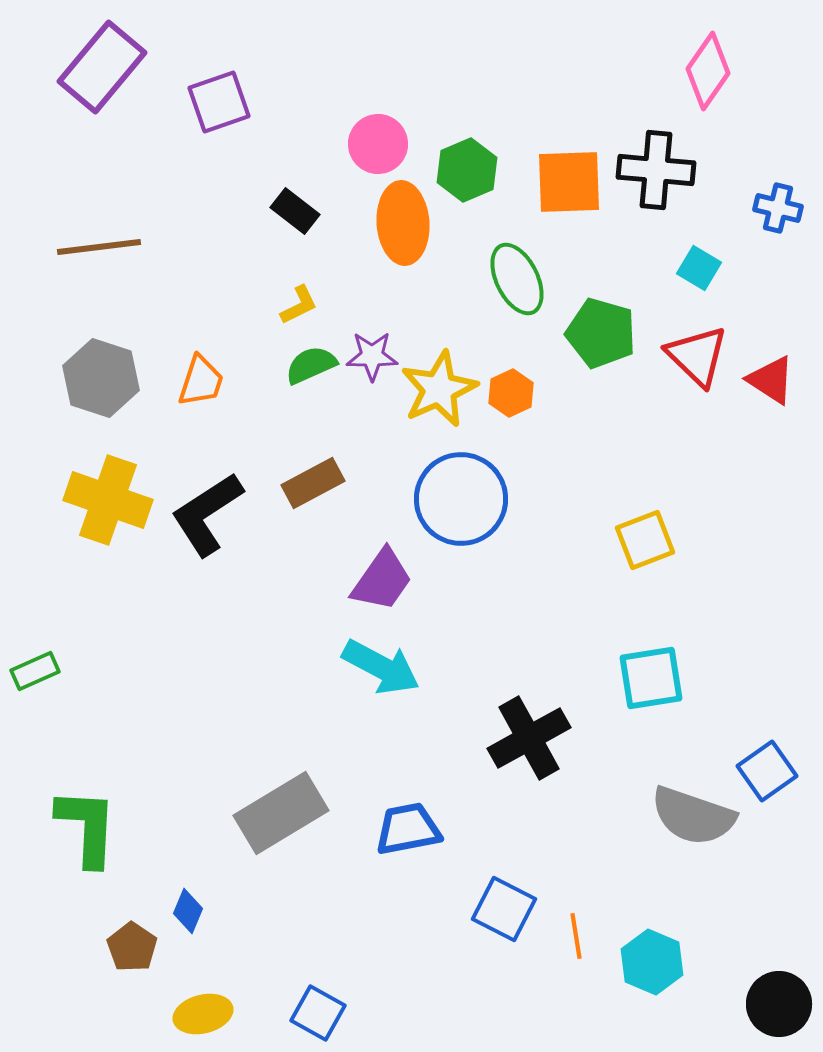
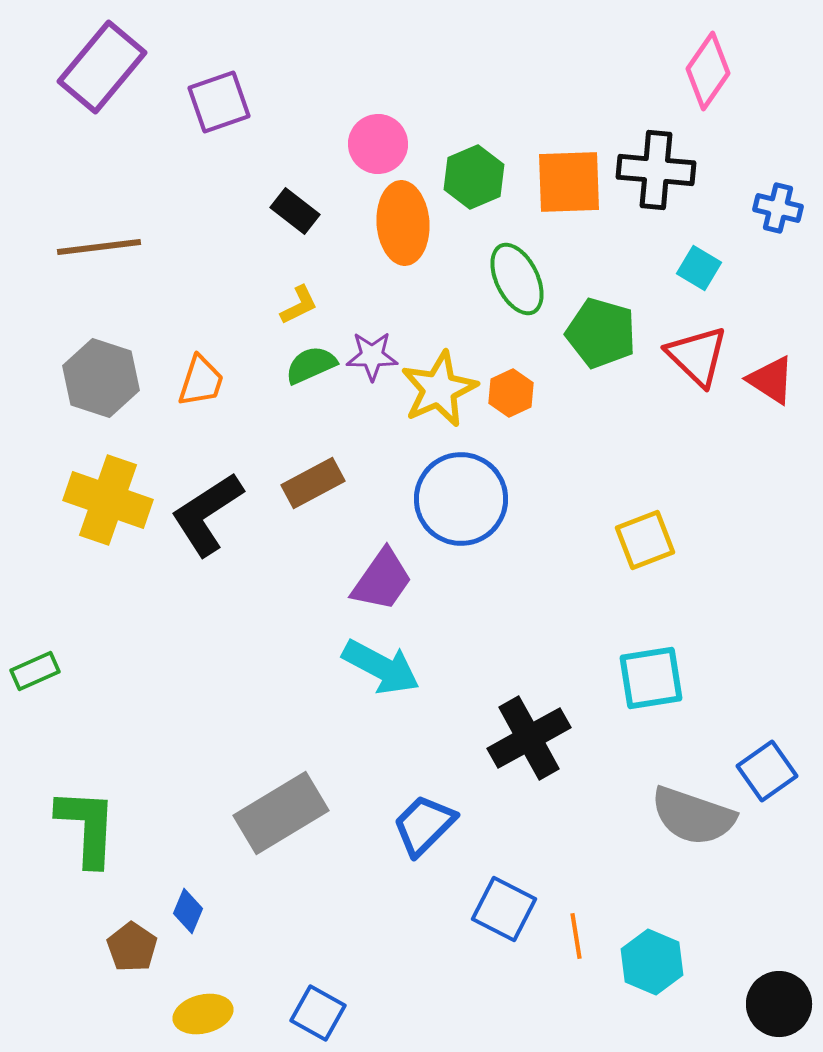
green hexagon at (467, 170): moved 7 px right, 7 px down
blue trapezoid at (408, 829): moved 16 px right, 4 px up; rotated 34 degrees counterclockwise
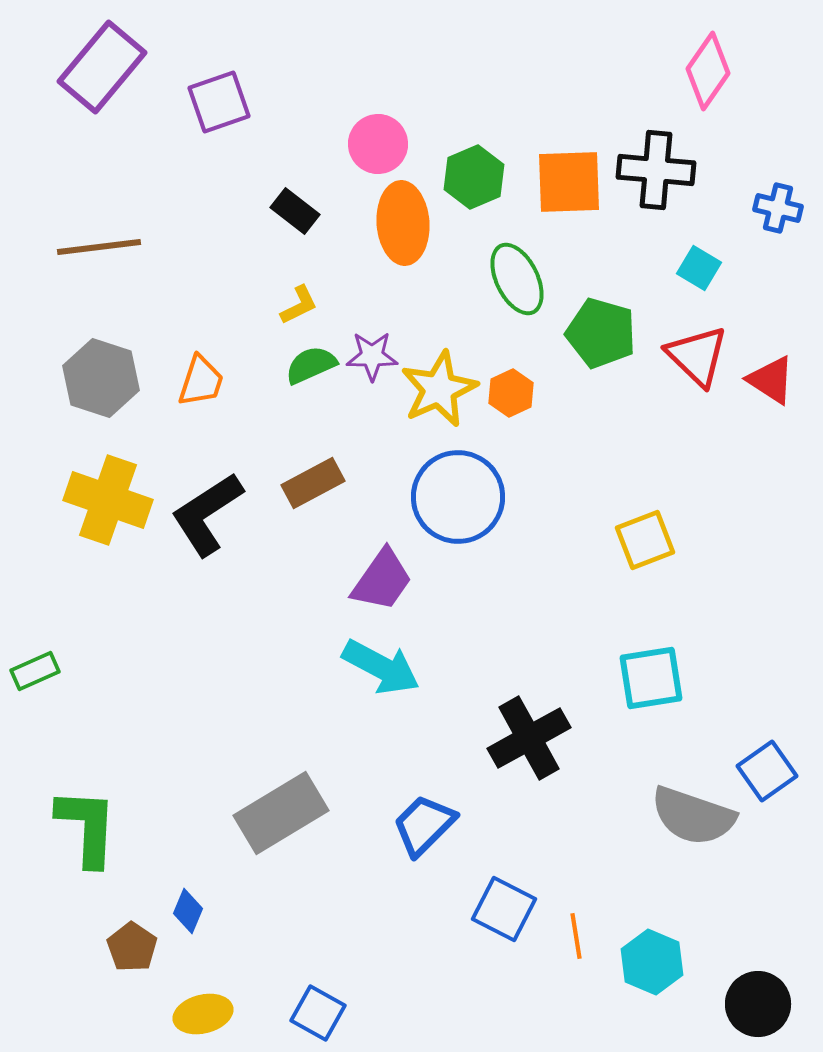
blue circle at (461, 499): moved 3 px left, 2 px up
black circle at (779, 1004): moved 21 px left
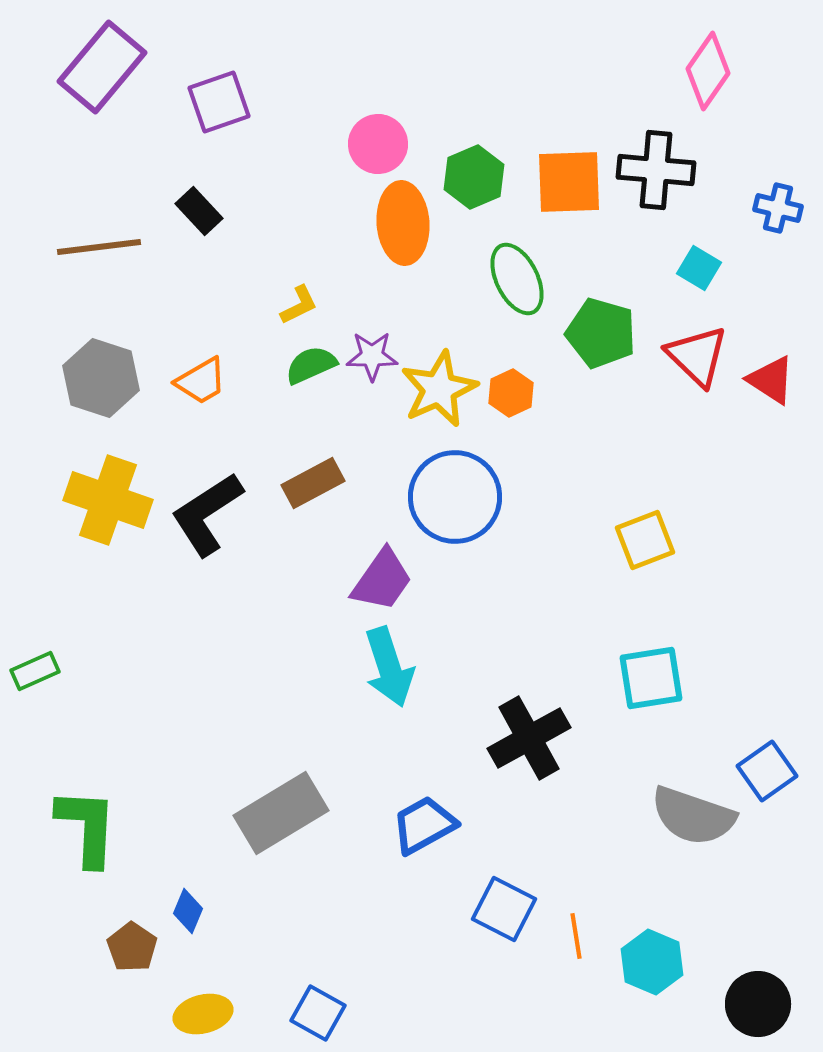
black rectangle at (295, 211): moved 96 px left; rotated 9 degrees clockwise
orange trapezoid at (201, 381): rotated 42 degrees clockwise
blue circle at (458, 497): moved 3 px left
cyan arrow at (381, 667): moved 8 px right; rotated 44 degrees clockwise
blue trapezoid at (424, 825): rotated 16 degrees clockwise
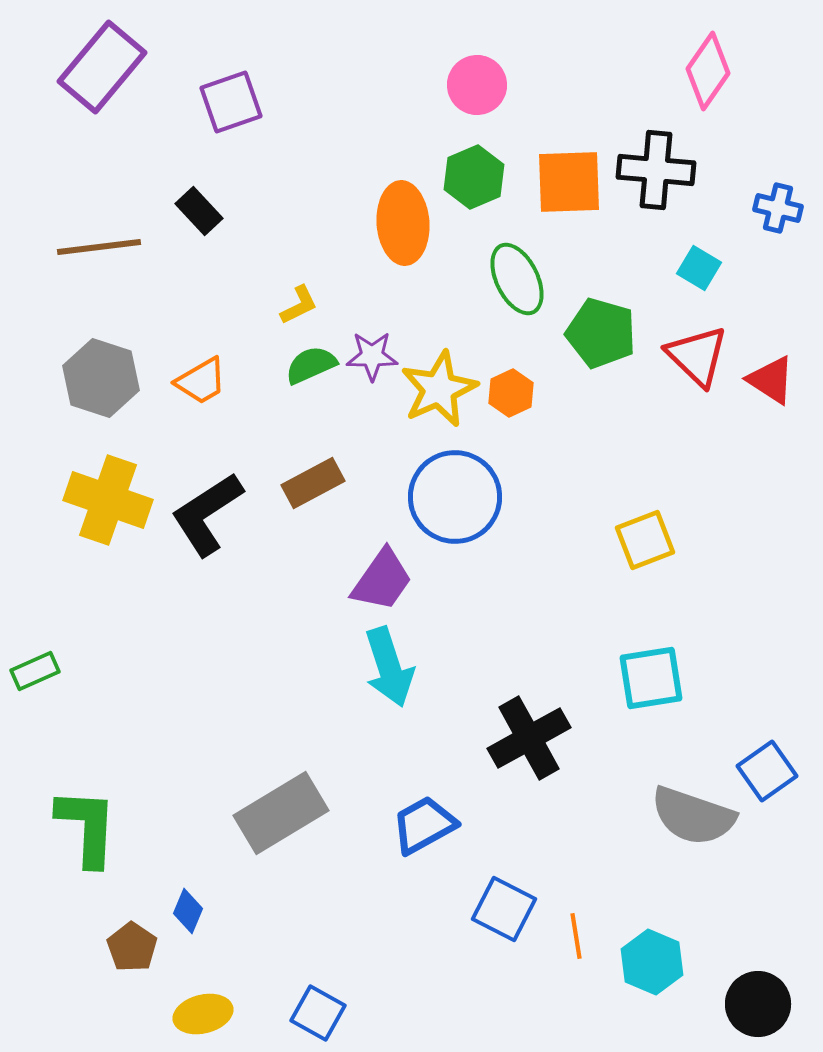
purple square at (219, 102): moved 12 px right
pink circle at (378, 144): moved 99 px right, 59 px up
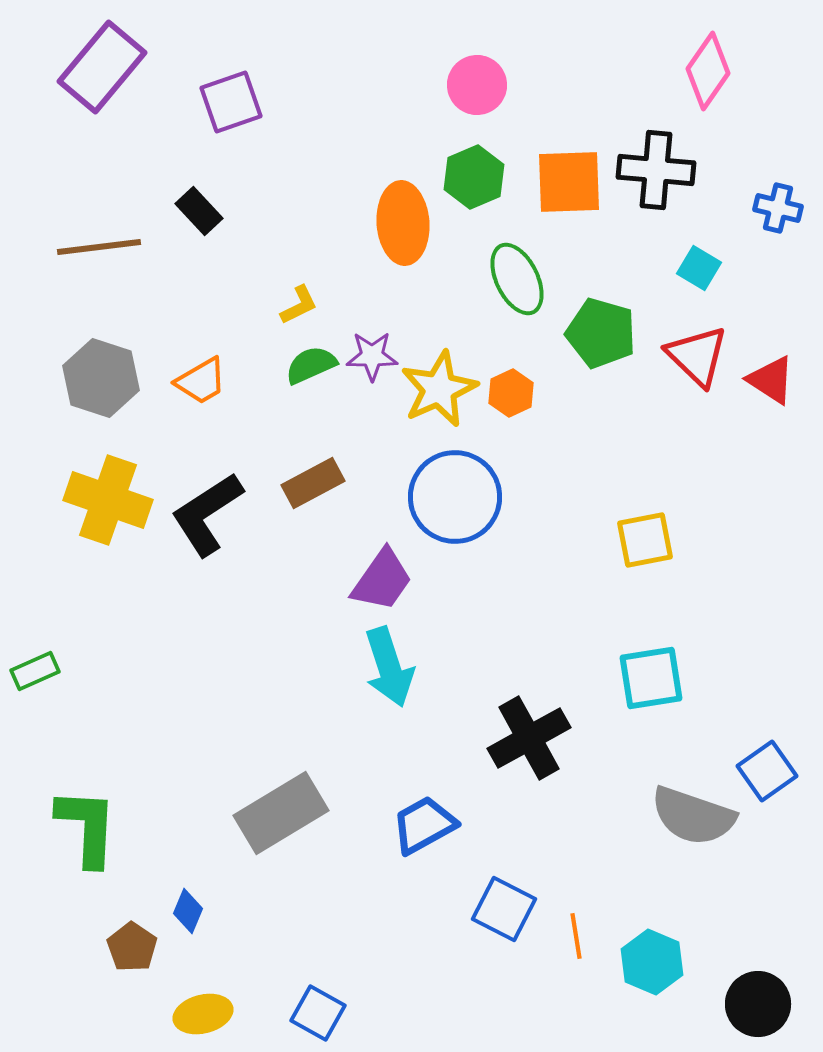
yellow square at (645, 540): rotated 10 degrees clockwise
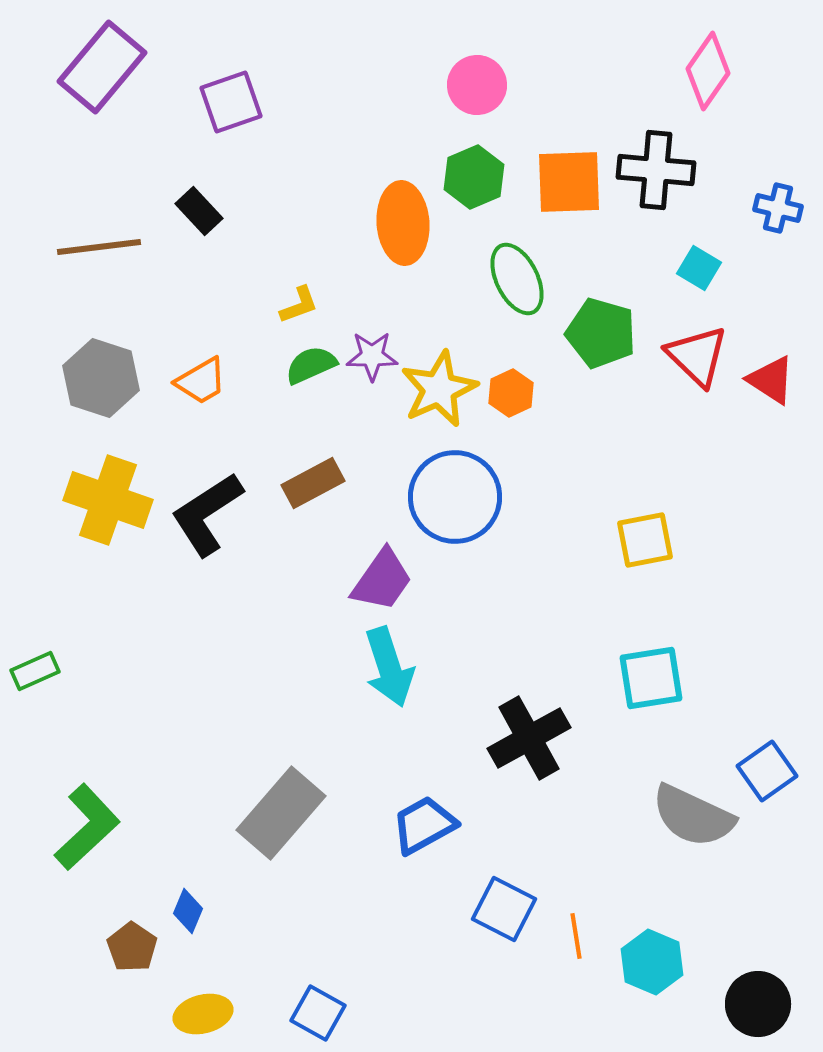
yellow L-shape at (299, 305): rotated 6 degrees clockwise
gray rectangle at (281, 813): rotated 18 degrees counterclockwise
gray semicircle at (693, 816): rotated 6 degrees clockwise
green L-shape at (87, 827): rotated 44 degrees clockwise
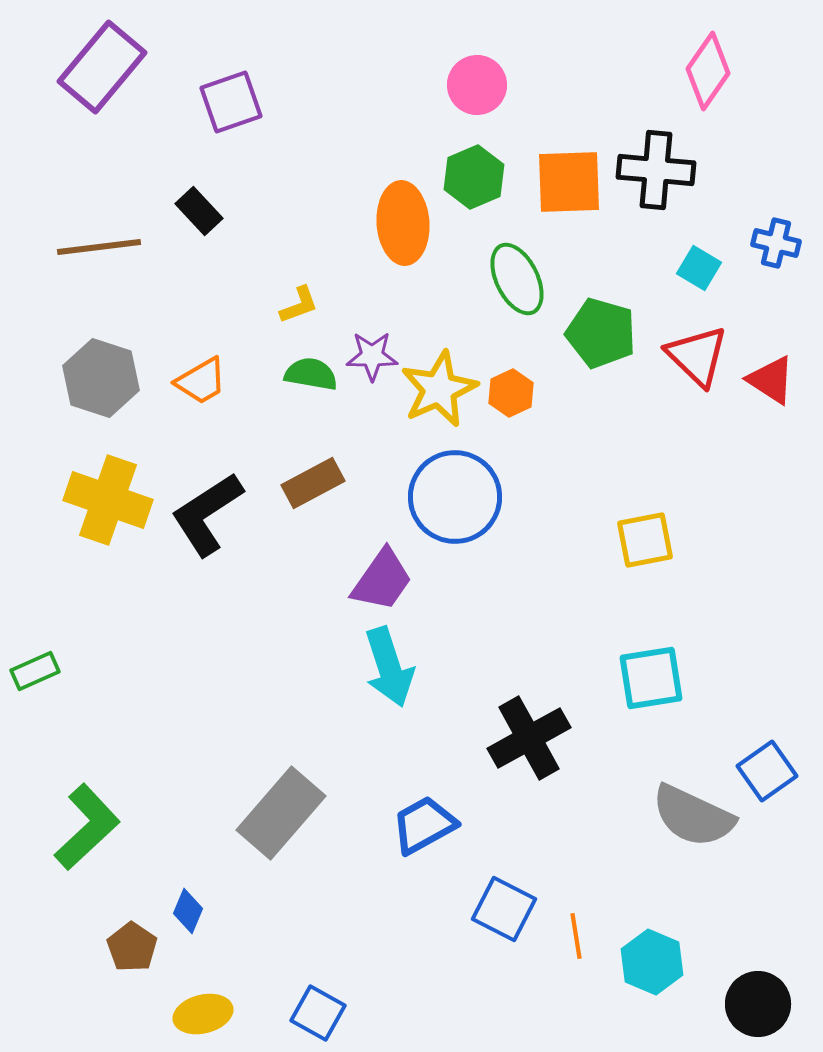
blue cross at (778, 208): moved 2 px left, 35 px down
green semicircle at (311, 365): moved 9 px down; rotated 34 degrees clockwise
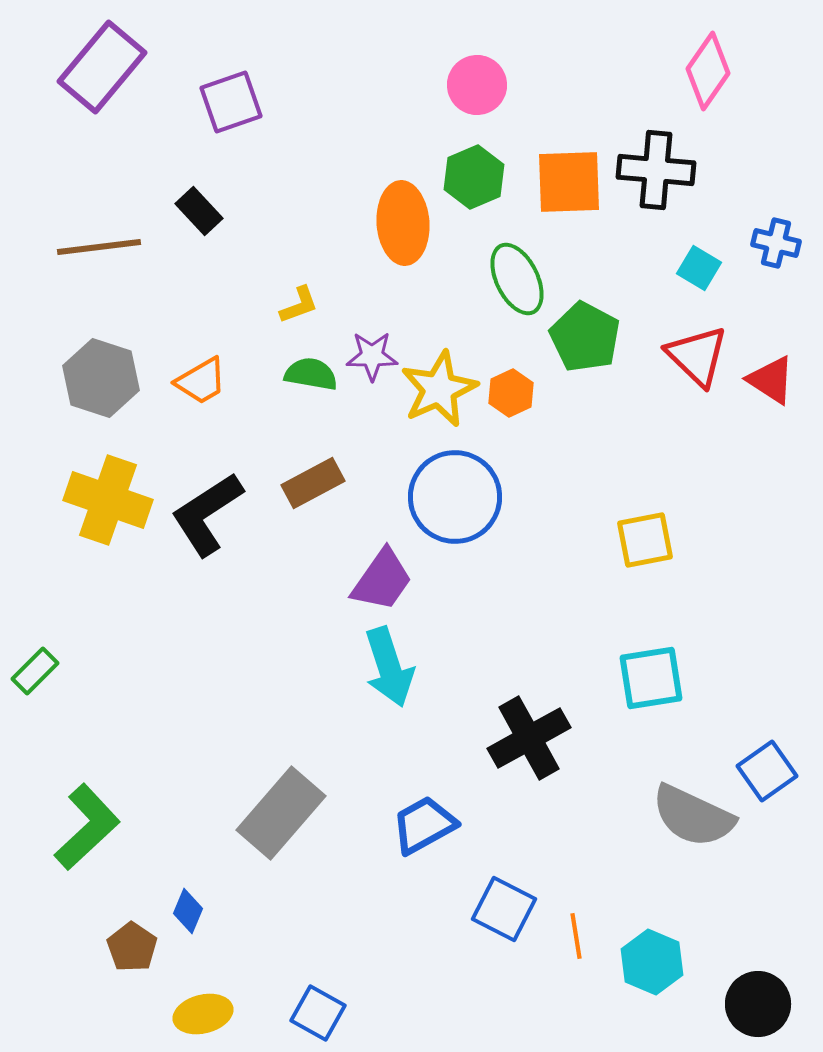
green pentagon at (601, 333): moved 16 px left, 4 px down; rotated 12 degrees clockwise
green rectangle at (35, 671): rotated 21 degrees counterclockwise
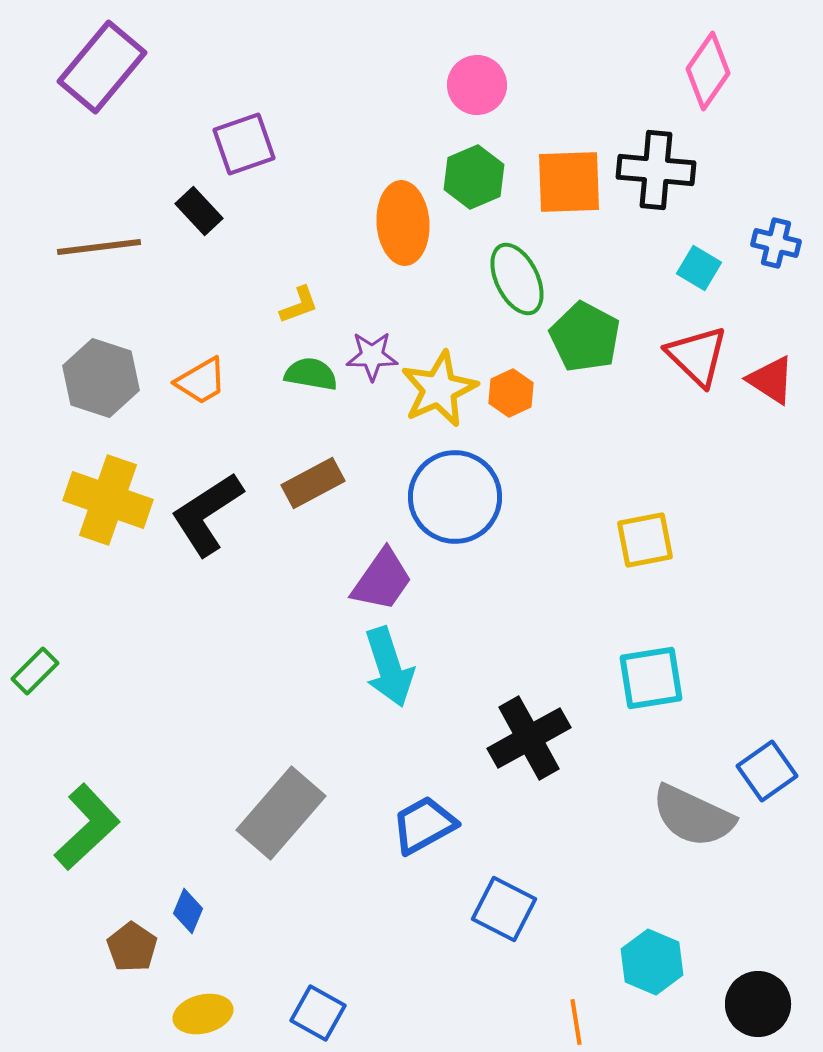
purple square at (231, 102): moved 13 px right, 42 px down
orange line at (576, 936): moved 86 px down
